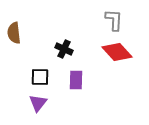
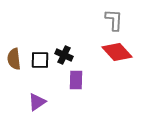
brown semicircle: moved 26 px down
black cross: moved 6 px down
black square: moved 17 px up
purple triangle: moved 1 px left, 1 px up; rotated 18 degrees clockwise
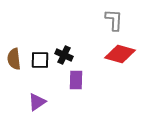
red diamond: moved 3 px right, 2 px down; rotated 32 degrees counterclockwise
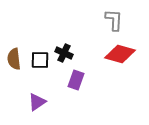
black cross: moved 2 px up
purple rectangle: rotated 18 degrees clockwise
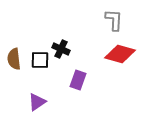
black cross: moved 3 px left, 4 px up
purple rectangle: moved 2 px right
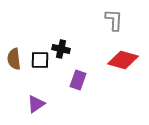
black cross: rotated 12 degrees counterclockwise
red diamond: moved 3 px right, 6 px down
purple triangle: moved 1 px left, 2 px down
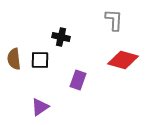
black cross: moved 12 px up
purple triangle: moved 4 px right, 3 px down
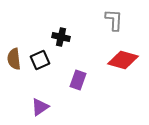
black square: rotated 24 degrees counterclockwise
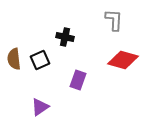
black cross: moved 4 px right
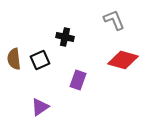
gray L-shape: rotated 25 degrees counterclockwise
